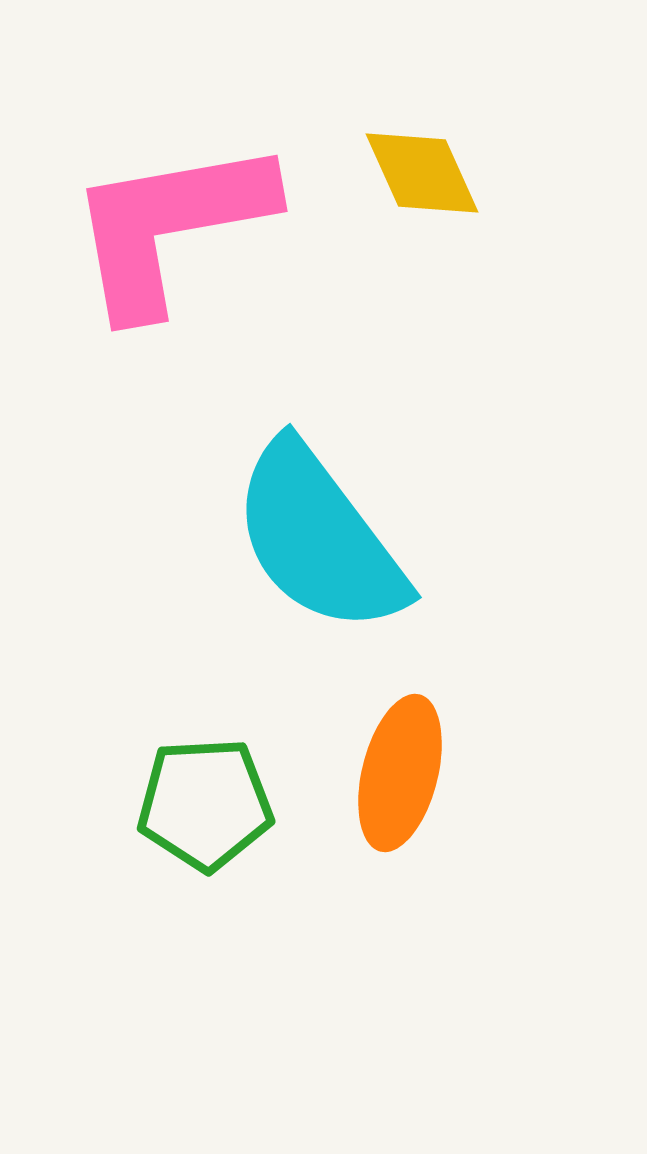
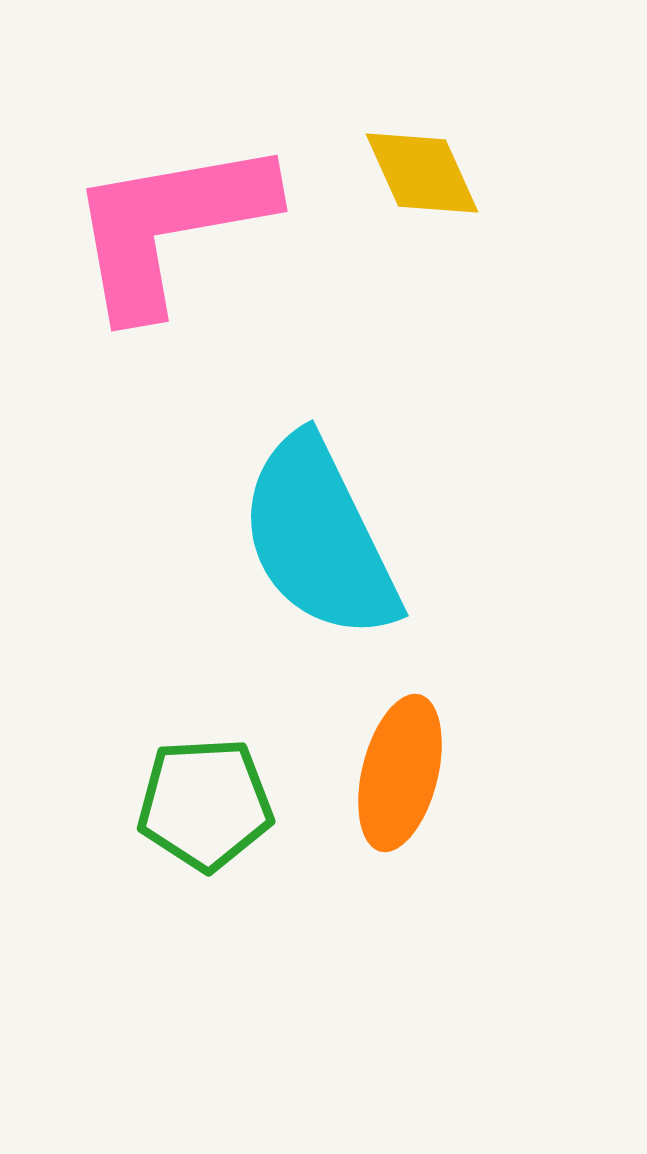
cyan semicircle: rotated 11 degrees clockwise
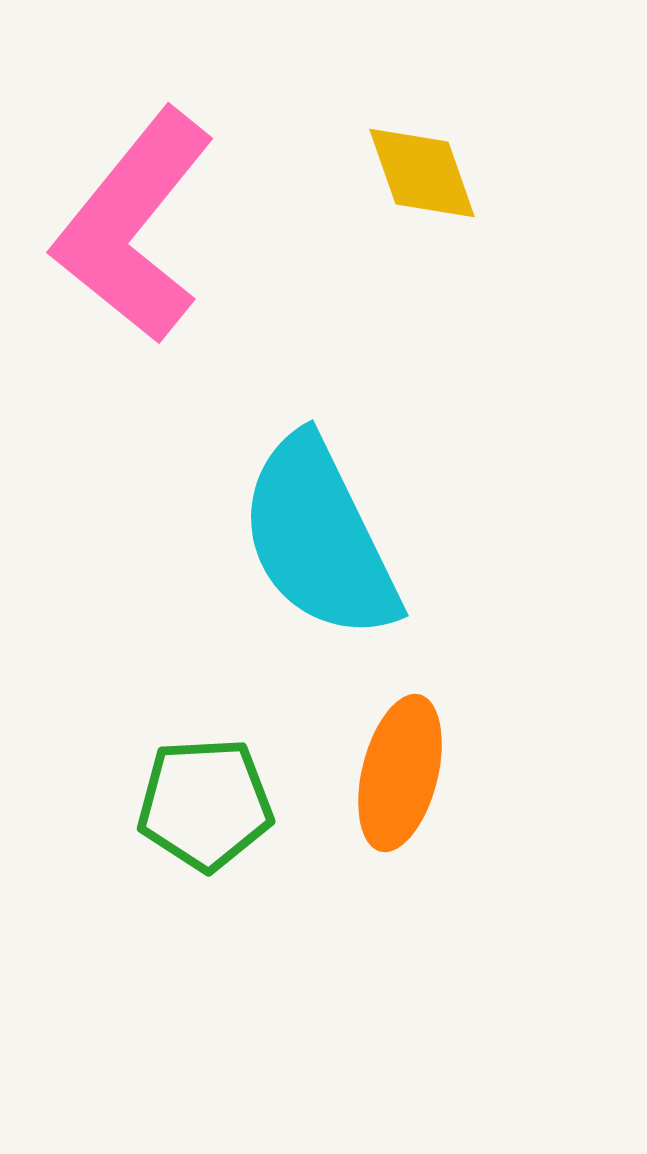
yellow diamond: rotated 5 degrees clockwise
pink L-shape: moved 36 px left; rotated 41 degrees counterclockwise
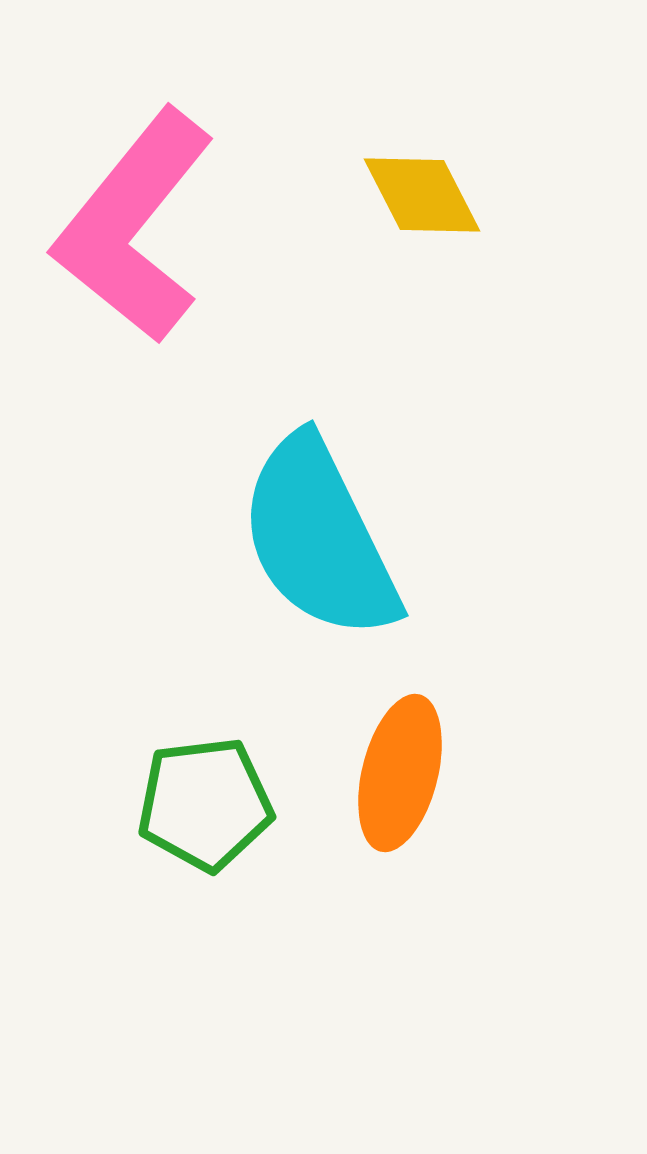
yellow diamond: moved 22 px down; rotated 8 degrees counterclockwise
green pentagon: rotated 4 degrees counterclockwise
